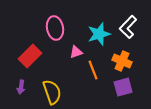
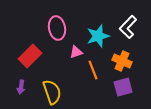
pink ellipse: moved 2 px right
cyan star: moved 1 px left, 2 px down
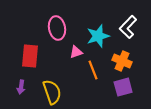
red rectangle: rotated 40 degrees counterclockwise
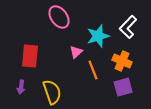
pink ellipse: moved 2 px right, 11 px up; rotated 25 degrees counterclockwise
pink triangle: rotated 24 degrees counterclockwise
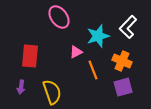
pink triangle: rotated 16 degrees clockwise
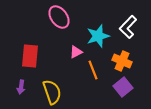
purple square: rotated 24 degrees counterclockwise
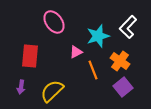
pink ellipse: moved 5 px left, 5 px down
orange cross: moved 2 px left; rotated 12 degrees clockwise
yellow semicircle: moved 1 px up; rotated 115 degrees counterclockwise
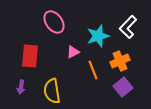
pink triangle: moved 3 px left
orange cross: rotated 30 degrees clockwise
yellow semicircle: rotated 55 degrees counterclockwise
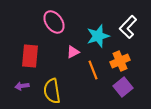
purple arrow: moved 1 px right, 1 px up; rotated 72 degrees clockwise
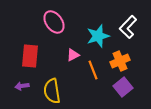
pink triangle: moved 3 px down
